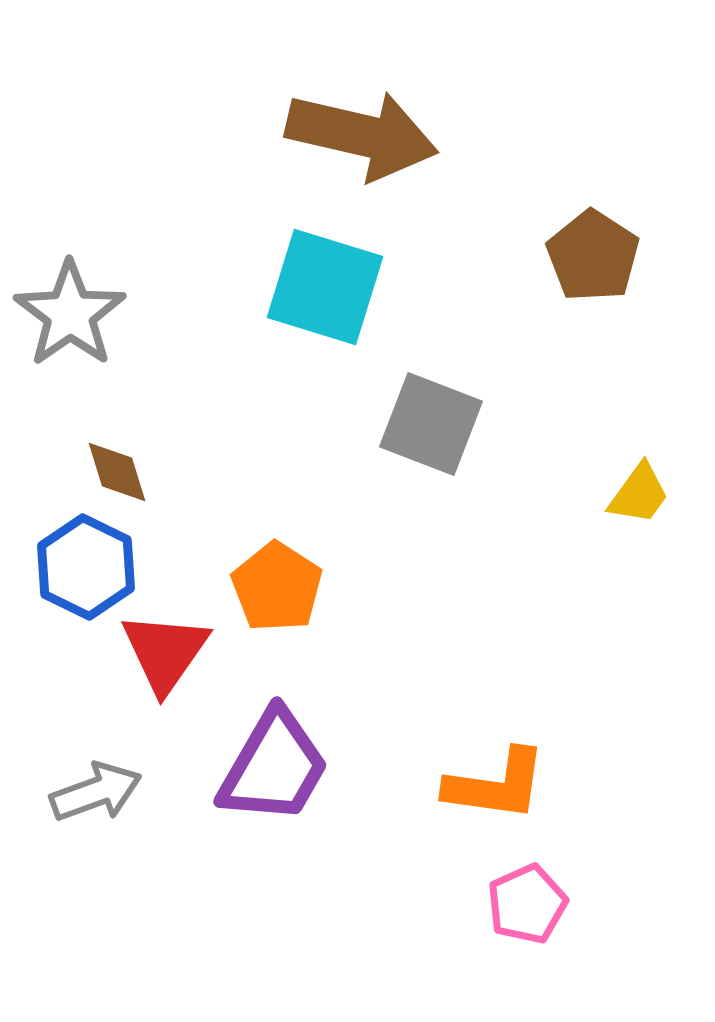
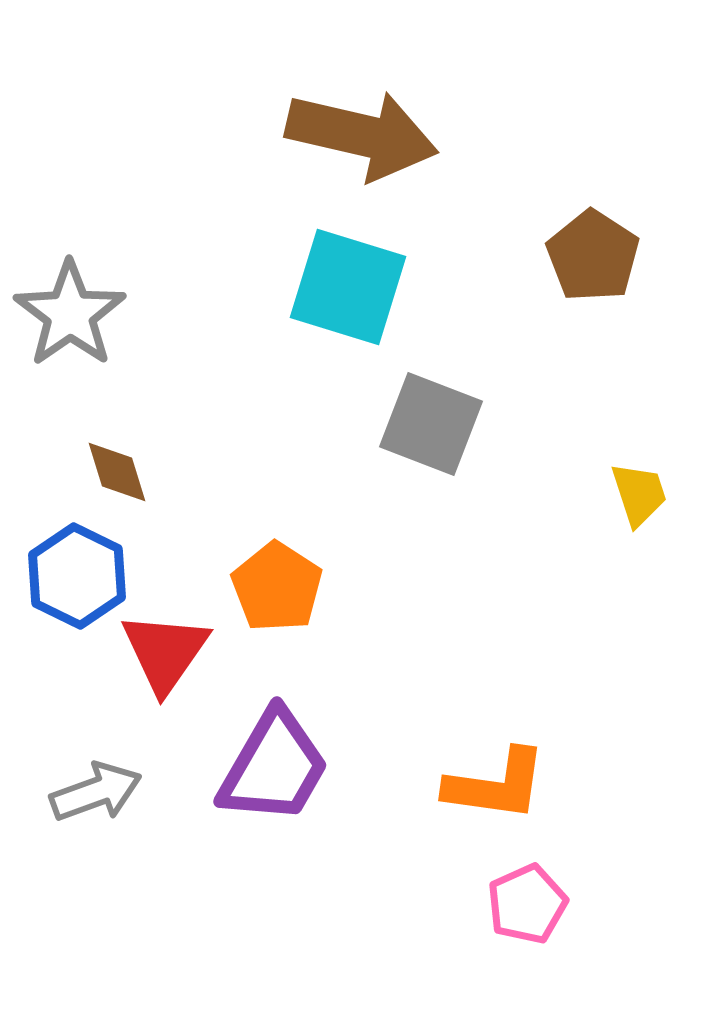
cyan square: moved 23 px right
yellow trapezoid: rotated 54 degrees counterclockwise
blue hexagon: moved 9 px left, 9 px down
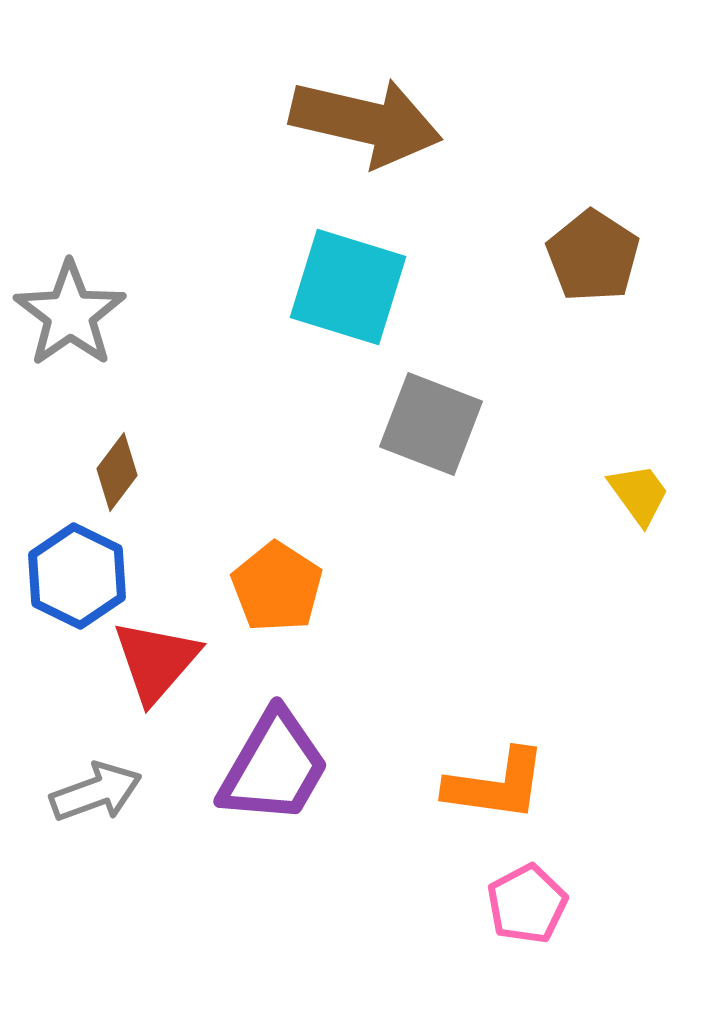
brown arrow: moved 4 px right, 13 px up
brown diamond: rotated 54 degrees clockwise
yellow trapezoid: rotated 18 degrees counterclockwise
red triangle: moved 9 px left, 9 px down; rotated 6 degrees clockwise
pink pentagon: rotated 4 degrees counterclockwise
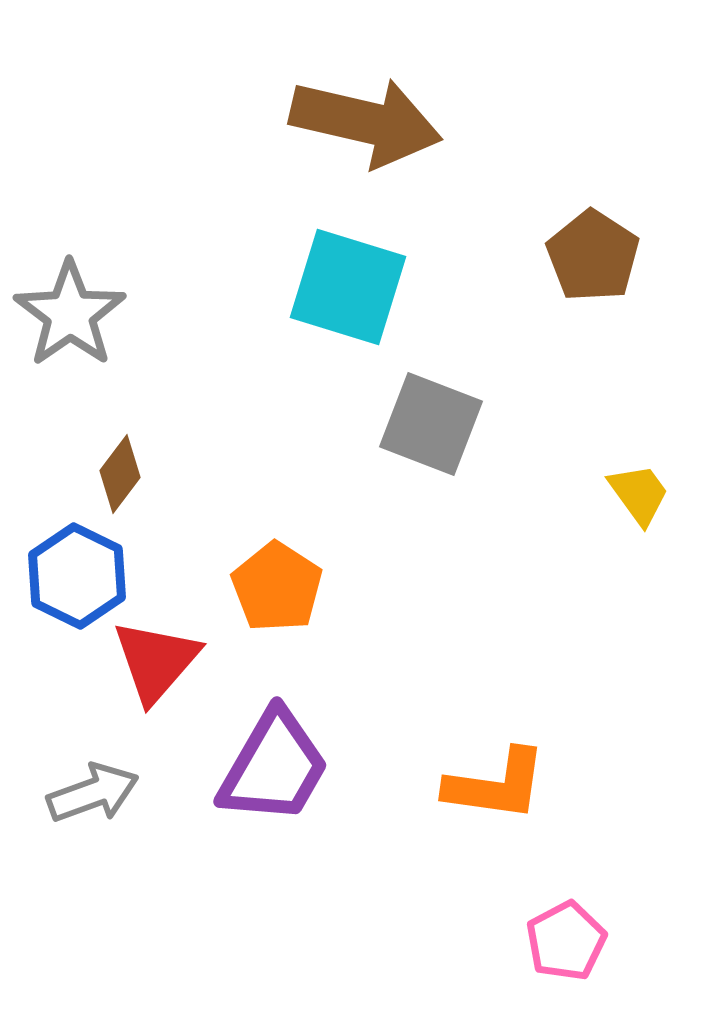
brown diamond: moved 3 px right, 2 px down
gray arrow: moved 3 px left, 1 px down
pink pentagon: moved 39 px right, 37 px down
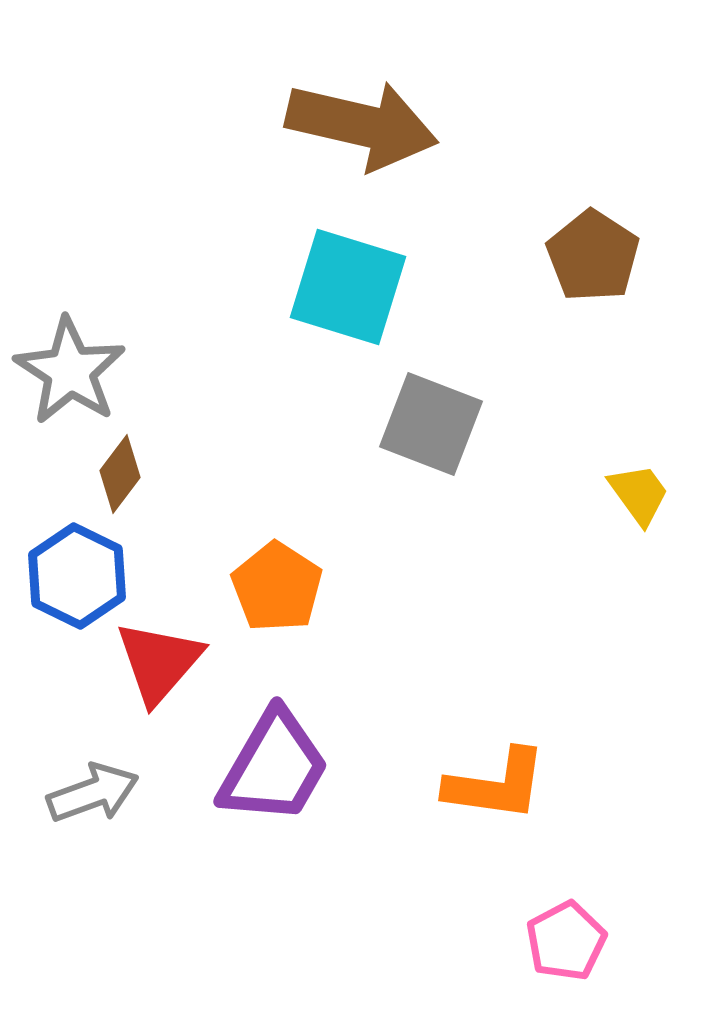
brown arrow: moved 4 px left, 3 px down
gray star: moved 57 px down; rotated 4 degrees counterclockwise
red triangle: moved 3 px right, 1 px down
